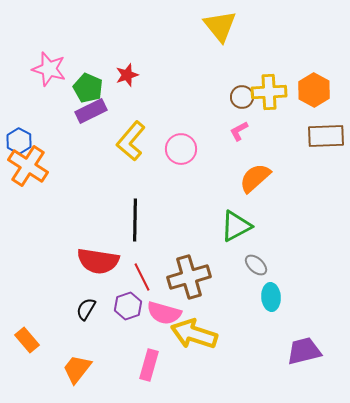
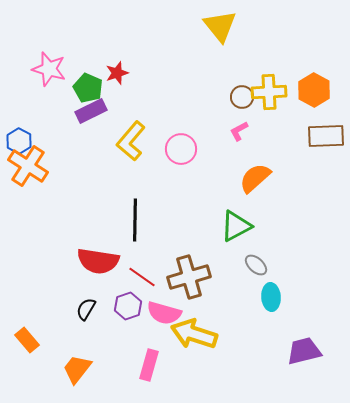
red star: moved 10 px left, 2 px up
red line: rotated 28 degrees counterclockwise
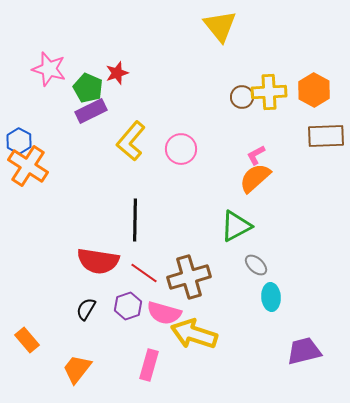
pink L-shape: moved 17 px right, 24 px down
red line: moved 2 px right, 4 px up
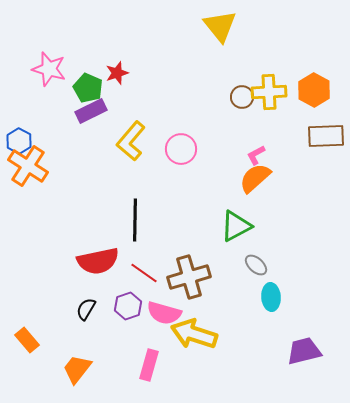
red semicircle: rotated 21 degrees counterclockwise
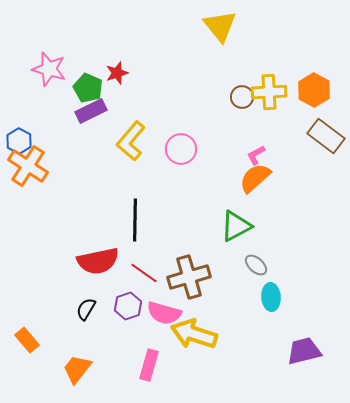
brown rectangle: rotated 39 degrees clockwise
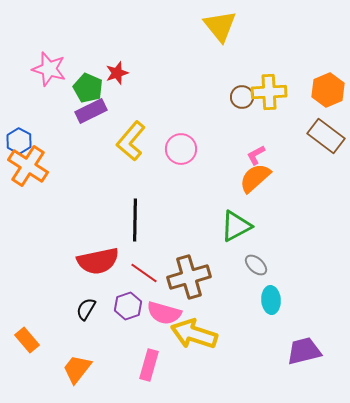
orange hexagon: moved 14 px right; rotated 8 degrees clockwise
cyan ellipse: moved 3 px down
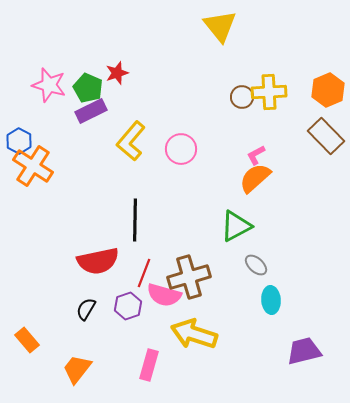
pink star: moved 16 px down
brown rectangle: rotated 9 degrees clockwise
orange cross: moved 5 px right
red line: rotated 76 degrees clockwise
pink semicircle: moved 18 px up
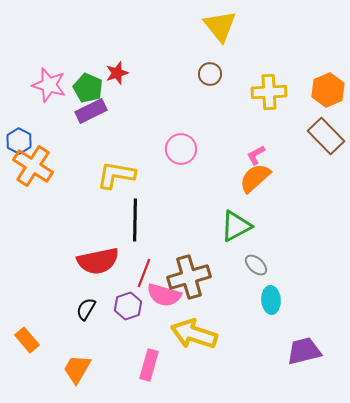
brown circle: moved 32 px left, 23 px up
yellow L-shape: moved 15 px left, 34 px down; rotated 60 degrees clockwise
orange trapezoid: rotated 8 degrees counterclockwise
